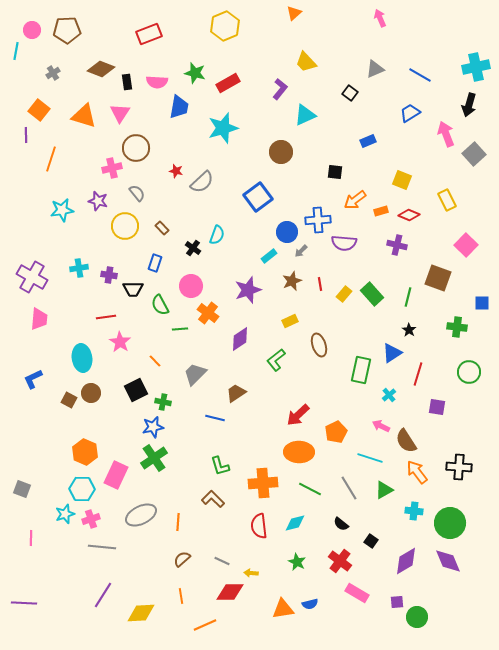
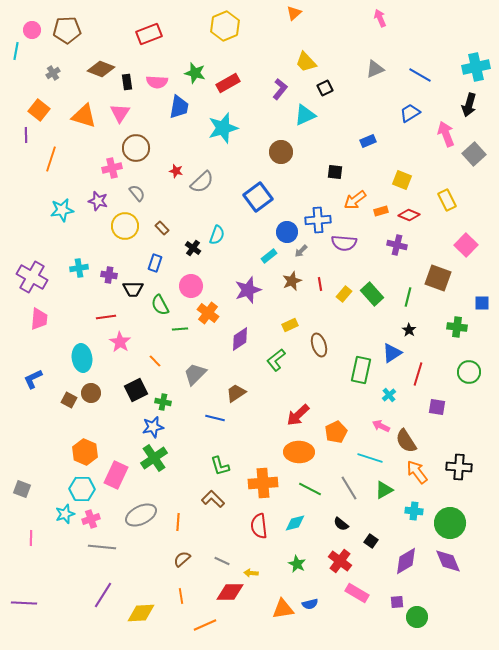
black square at (350, 93): moved 25 px left, 5 px up; rotated 28 degrees clockwise
yellow rectangle at (290, 321): moved 4 px down
green star at (297, 562): moved 2 px down
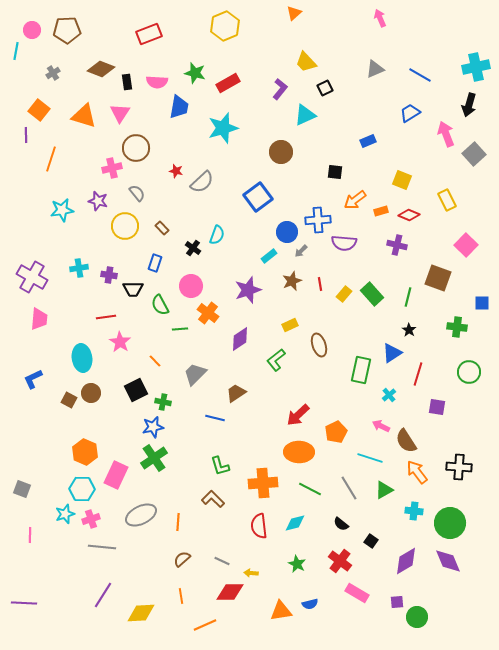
pink line at (31, 538): moved 1 px left, 3 px up
orange triangle at (283, 609): moved 2 px left, 2 px down
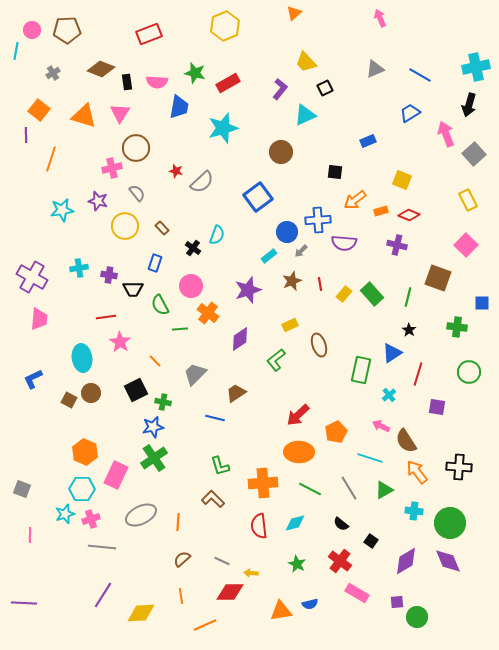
yellow rectangle at (447, 200): moved 21 px right
